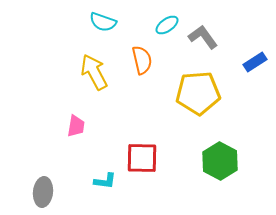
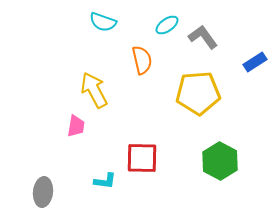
yellow arrow: moved 18 px down
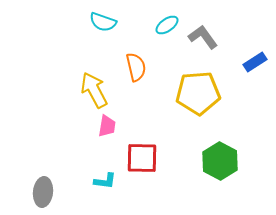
orange semicircle: moved 6 px left, 7 px down
pink trapezoid: moved 31 px right
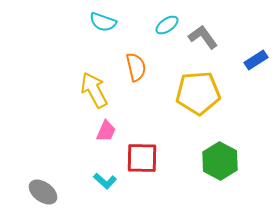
blue rectangle: moved 1 px right, 2 px up
pink trapezoid: moved 1 px left, 5 px down; rotated 15 degrees clockwise
cyan L-shape: rotated 35 degrees clockwise
gray ellipse: rotated 60 degrees counterclockwise
